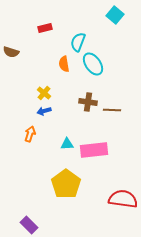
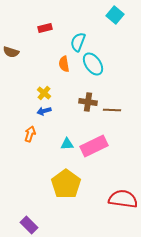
pink rectangle: moved 4 px up; rotated 20 degrees counterclockwise
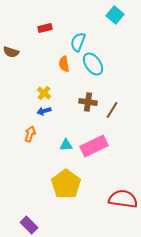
brown line: rotated 60 degrees counterclockwise
cyan triangle: moved 1 px left, 1 px down
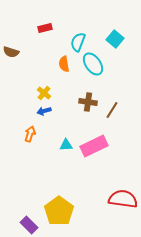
cyan square: moved 24 px down
yellow pentagon: moved 7 px left, 27 px down
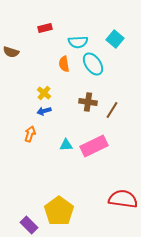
cyan semicircle: rotated 114 degrees counterclockwise
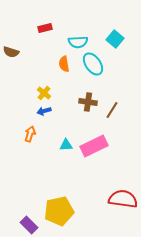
yellow pentagon: rotated 24 degrees clockwise
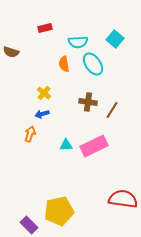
blue arrow: moved 2 px left, 3 px down
